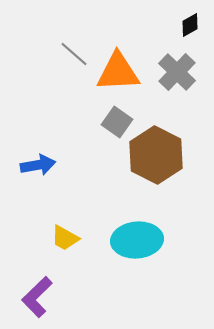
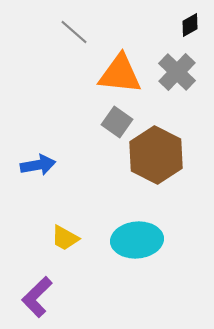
gray line: moved 22 px up
orange triangle: moved 2 px right, 2 px down; rotated 9 degrees clockwise
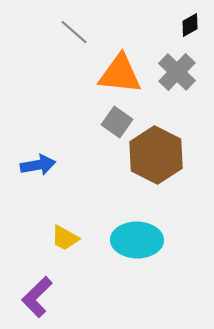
cyan ellipse: rotated 6 degrees clockwise
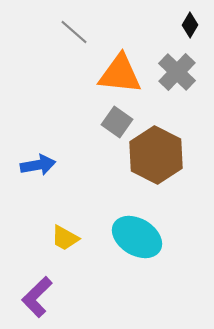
black diamond: rotated 30 degrees counterclockwise
cyan ellipse: moved 3 px up; rotated 30 degrees clockwise
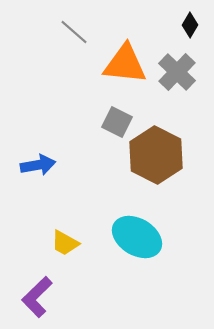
orange triangle: moved 5 px right, 10 px up
gray square: rotated 8 degrees counterclockwise
yellow trapezoid: moved 5 px down
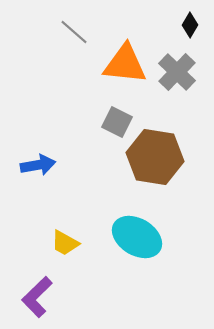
brown hexagon: moved 1 px left, 2 px down; rotated 18 degrees counterclockwise
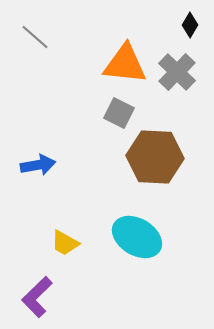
gray line: moved 39 px left, 5 px down
gray square: moved 2 px right, 9 px up
brown hexagon: rotated 6 degrees counterclockwise
